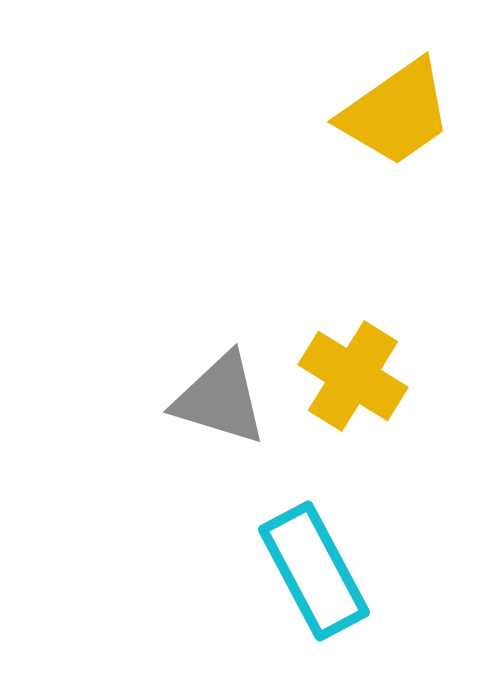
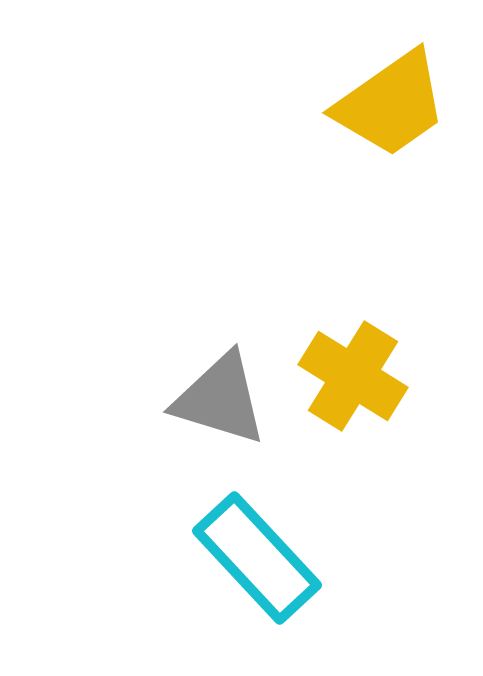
yellow trapezoid: moved 5 px left, 9 px up
cyan rectangle: moved 57 px left, 13 px up; rotated 15 degrees counterclockwise
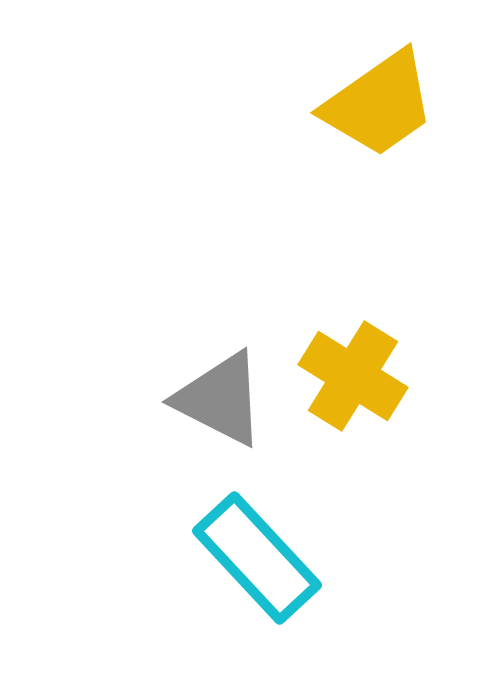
yellow trapezoid: moved 12 px left
gray triangle: rotated 10 degrees clockwise
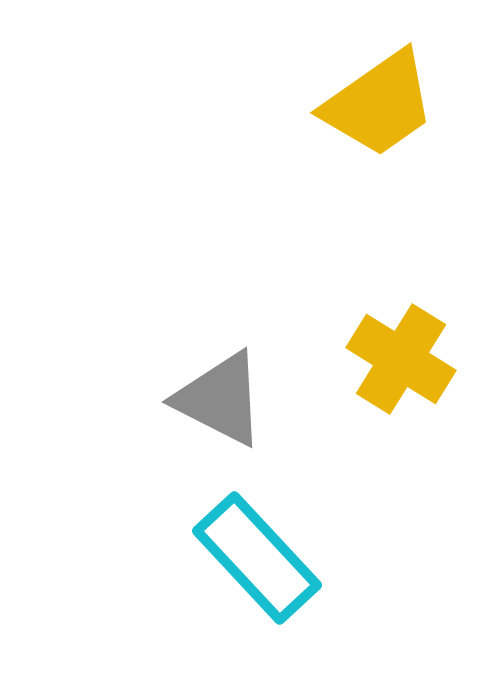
yellow cross: moved 48 px right, 17 px up
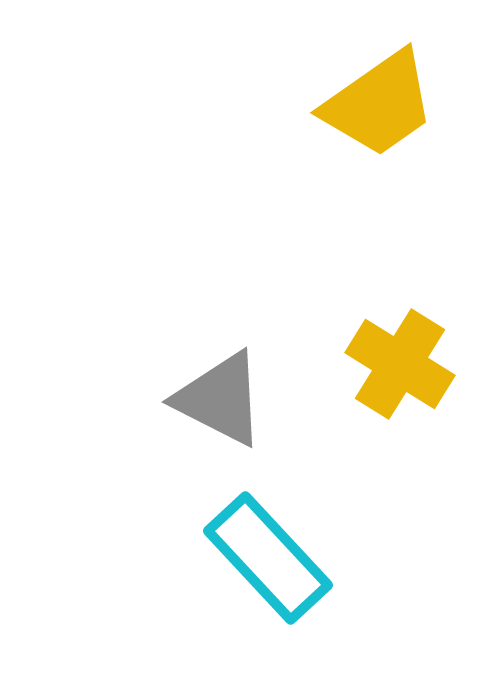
yellow cross: moved 1 px left, 5 px down
cyan rectangle: moved 11 px right
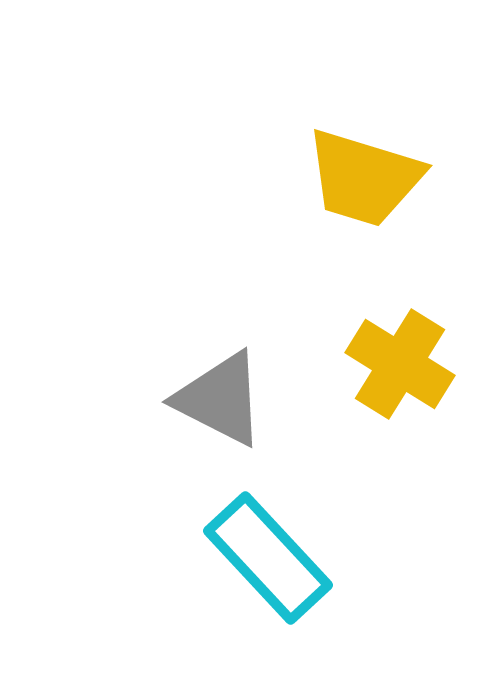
yellow trapezoid: moved 15 px left, 74 px down; rotated 52 degrees clockwise
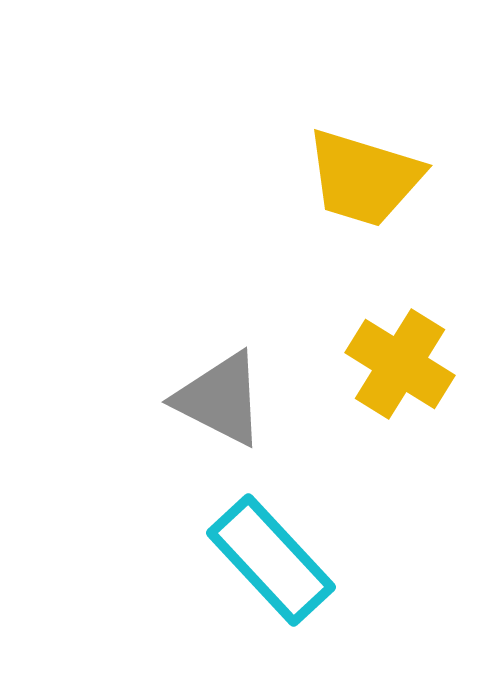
cyan rectangle: moved 3 px right, 2 px down
